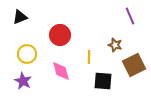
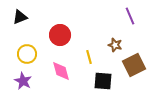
yellow line: rotated 16 degrees counterclockwise
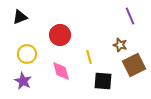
brown star: moved 5 px right
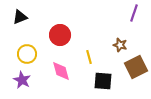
purple line: moved 4 px right, 3 px up; rotated 42 degrees clockwise
brown square: moved 2 px right, 2 px down
purple star: moved 1 px left, 1 px up
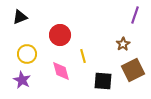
purple line: moved 1 px right, 2 px down
brown star: moved 3 px right, 1 px up; rotated 24 degrees clockwise
yellow line: moved 6 px left, 1 px up
brown square: moved 3 px left, 3 px down
